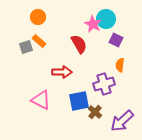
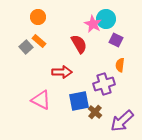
gray square: rotated 24 degrees counterclockwise
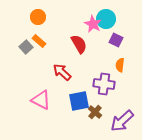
red arrow: rotated 138 degrees counterclockwise
purple cross: rotated 25 degrees clockwise
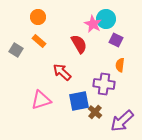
gray square: moved 10 px left, 3 px down; rotated 16 degrees counterclockwise
pink triangle: rotated 45 degrees counterclockwise
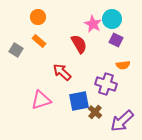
cyan circle: moved 6 px right
orange semicircle: moved 3 px right; rotated 104 degrees counterclockwise
purple cross: moved 2 px right; rotated 10 degrees clockwise
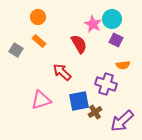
brown cross: rotated 16 degrees clockwise
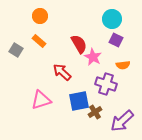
orange circle: moved 2 px right, 1 px up
pink star: moved 33 px down
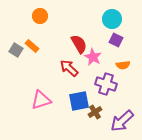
orange rectangle: moved 7 px left, 5 px down
red arrow: moved 7 px right, 4 px up
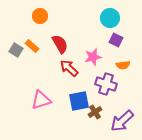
cyan circle: moved 2 px left, 1 px up
red semicircle: moved 19 px left
pink star: rotated 30 degrees clockwise
